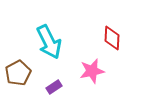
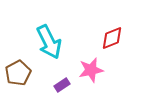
red diamond: rotated 65 degrees clockwise
pink star: moved 1 px left, 1 px up
purple rectangle: moved 8 px right, 2 px up
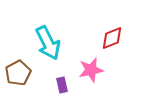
cyan arrow: moved 1 px left, 1 px down
purple rectangle: rotated 70 degrees counterclockwise
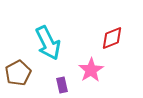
pink star: rotated 20 degrees counterclockwise
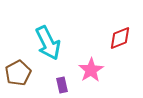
red diamond: moved 8 px right
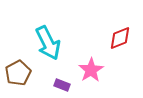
purple rectangle: rotated 56 degrees counterclockwise
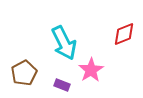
red diamond: moved 4 px right, 4 px up
cyan arrow: moved 16 px right
brown pentagon: moved 6 px right
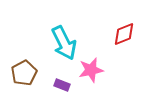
pink star: rotated 20 degrees clockwise
